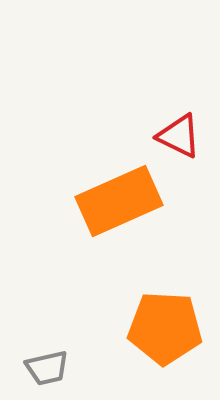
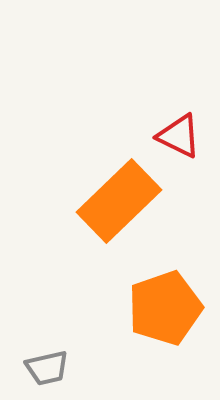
orange rectangle: rotated 20 degrees counterclockwise
orange pentagon: moved 20 px up; rotated 22 degrees counterclockwise
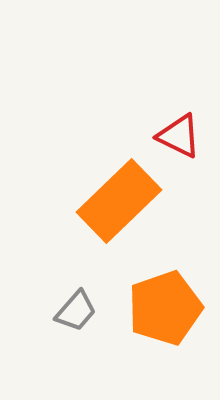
gray trapezoid: moved 29 px right, 57 px up; rotated 36 degrees counterclockwise
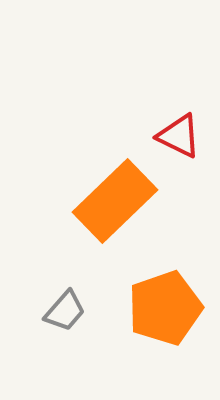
orange rectangle: moved 4 px left
gray trapezoid: moved 11 px left
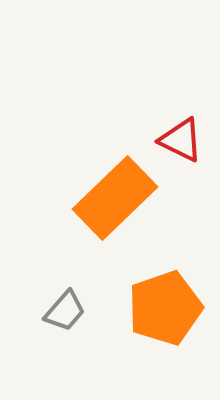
red triangle: moved 2 px right, 4 px down
orange rectangle: moved 3 px up
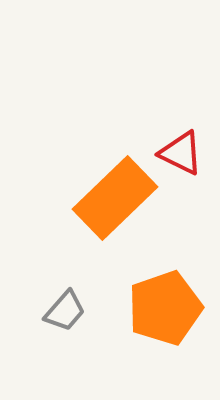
red triangle: moved 13 px down
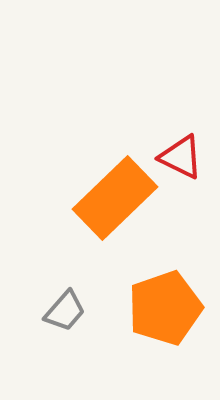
red triangle: moved 4 px down
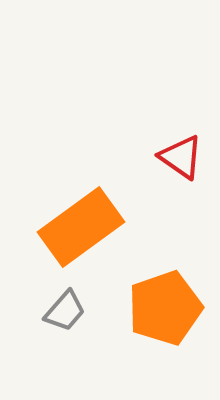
red triangle: rotated 9 degrees clockwise
orange rectangle: moved 34 px left, 29 px down; rotated 8 degrees clockwise
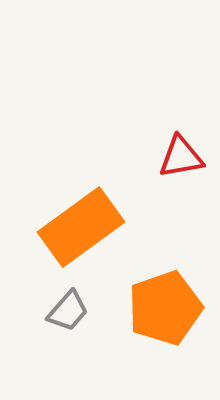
red triangle: rotated 45 degrees counterclockwise
gray trapezoid: moved 3 px right
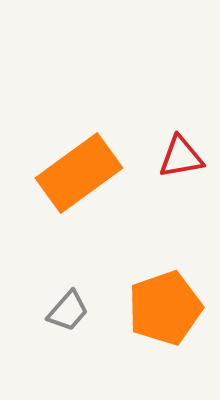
orange rectangle: moved 2 px left, 54 px up
